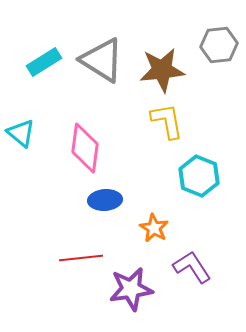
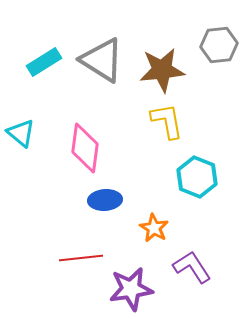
cyan hexagon: moved 2 px left, 1 px down
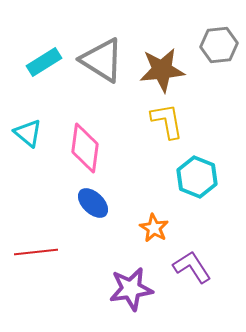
cyan triangle: moved 7 px right
blue ellipse: moved 12 px left, 3 px down; rotated 48 degrees clockwise
red line: moved 45 px left, 6 px up
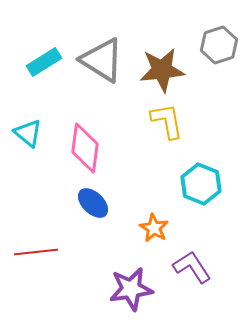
gray hexagon: rotated 12 degrees counterclockwise
cyan hexagon: moved 4 px right, 7 px down
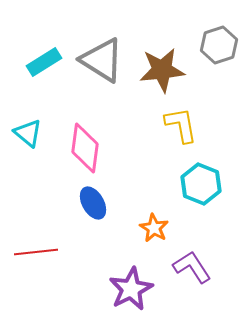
yellow L-shape: moved 14 px right, 4 px down
blue ellipse: rotated 16 degrees clockwise
purple star: rotated 18 degrees counterclockwise
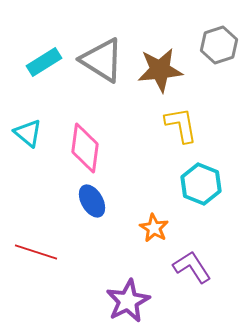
brown star: moved 2 px left
blue ellipse: moved 1 px left, 2 px up
red line: rotated 24 degrees clockwise
purple star: moved 3 px left, 12 px down
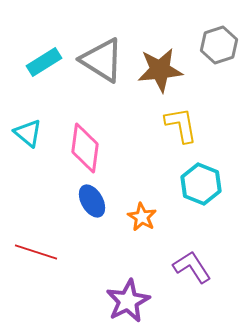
orange star: moved 12 px left, 11 px up
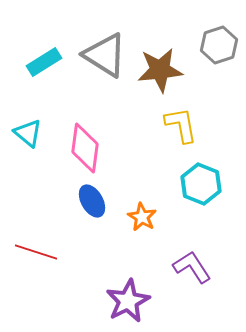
gray triangle: moved 3 px right, 5 px up
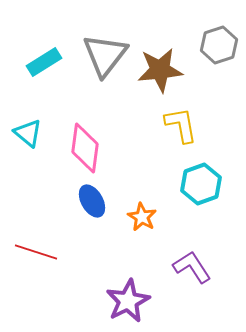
gray triangle: rotated 36 degrees clockwise
cyan hexagon: rotated 18 degrees clockwise
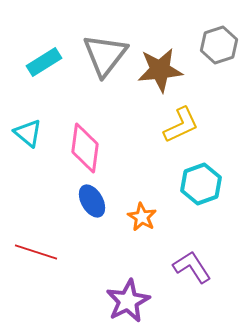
yellow L-shape: rotated 75 degrees clockwise
